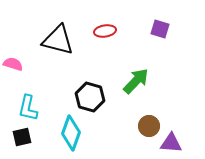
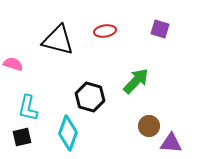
cyan diamond: moved 3 px left
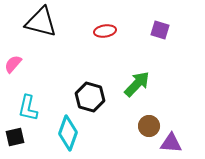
purple square: moved 1 px down
black triangle: moved 17 px left, 18 px up
pink semicircle: rotated 66 degrees counterclockwise
green arrow: moved 1 px right, 3 px down
black square: moved 7 px left
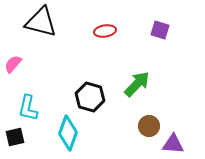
purple triangle: moved 2 px right, 1 px down
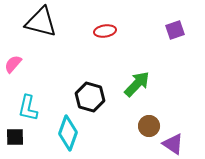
purple square: moved 15 px right; rotated 36 degrees counterclockwise
black square: rotated 12 degrees clockwise
purple triangle: rotated 30 degrees clockwise
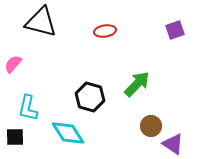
brown circle: moved 2 px right
cyan diamond: rotated 52 degrees counterclockwise
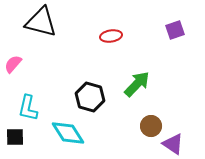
red ellipse: moved 6 px right, 5 px down
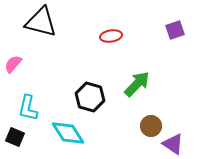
black square: rotated 24 degrees clockwise
